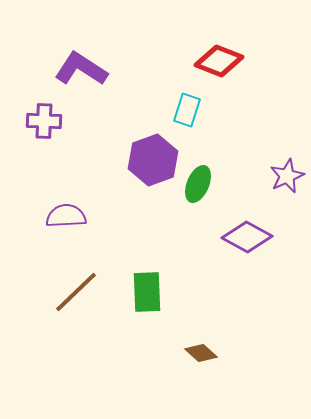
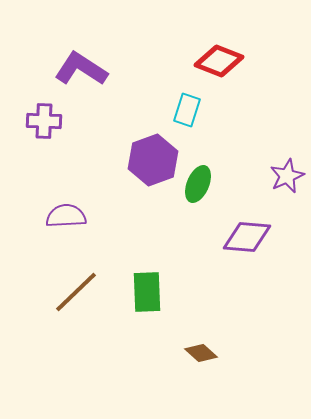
purple diamond: rotated 24 degrees counterclockwise
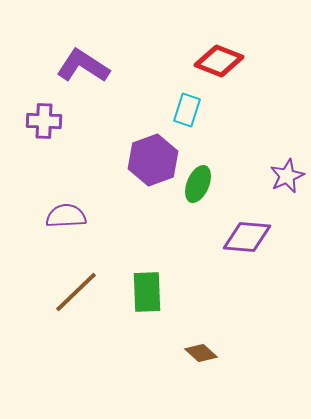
purple L-shape: moved 2 px right, 3 px up
